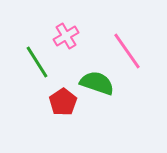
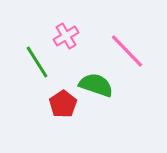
pink line: rotated 9 degrees counterclockwise
green semicircle: moved 1 px left, 2 px down
red pentagon: moved 2 px down
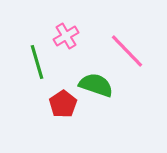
green line: rotated 16 degrees clockwise
